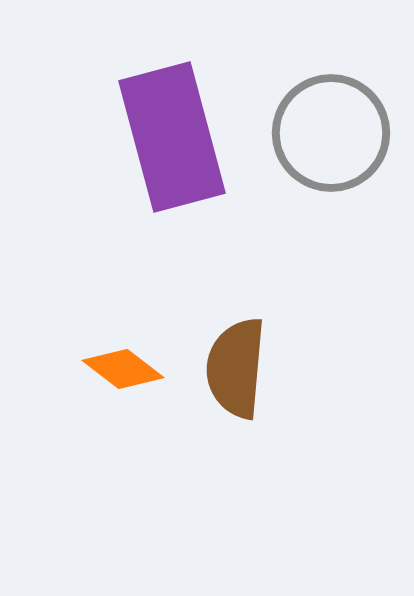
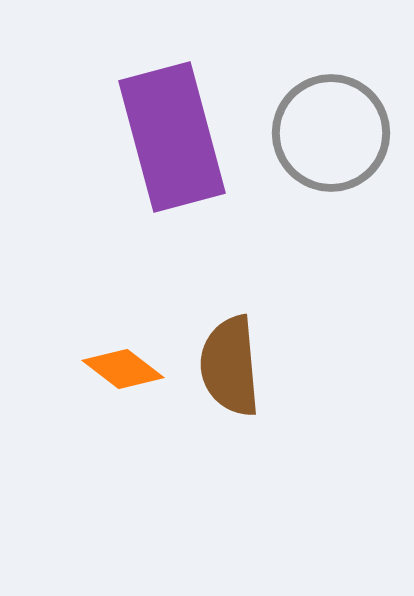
brown semicircle: moved 6 px left, 2 px up; rotated 10 degrees counterclockwise
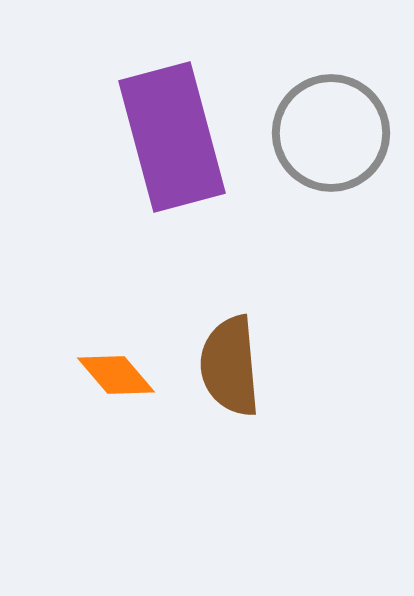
orange diamond: moved 7 px left, 6 px down; rotated 12 degrees clockwise
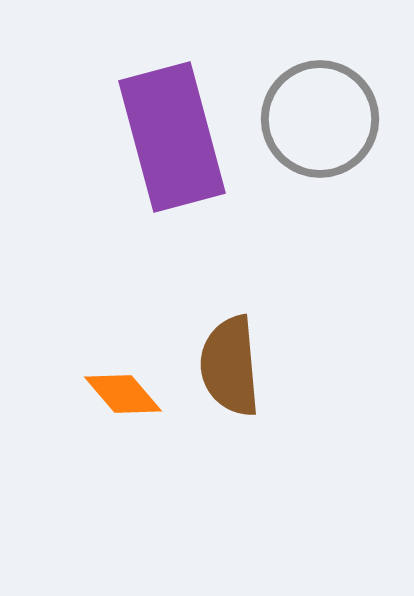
gray circle: moved 11 px left, 14 px up
orange diamond: moved 7 px right, 19 px down
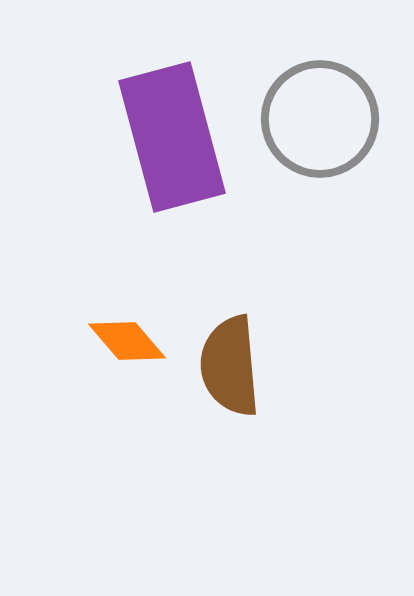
orange diamond: moved 4 px right, 53 px up
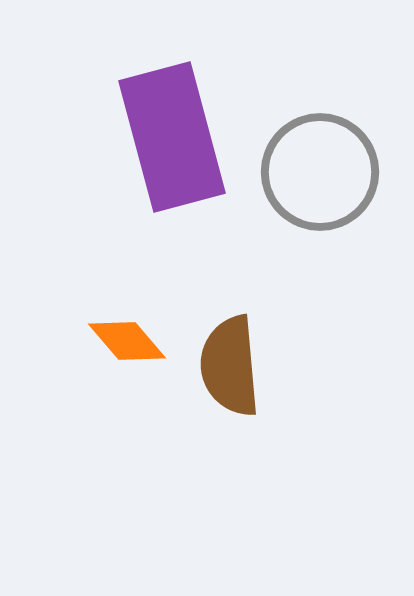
gray circle: moved 53 px down
